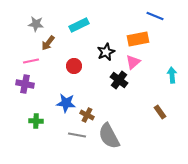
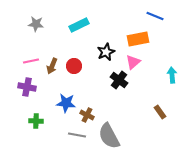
brown arrow: moved 4 px right, 23 px down; rotated 14 degrees counterclockwise
purple cross: moved 2 px right, 3 px down
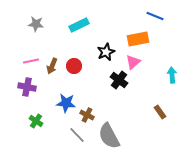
green cross: rotated 32 degrees clockwise
gray line: rotated 36 degrees clockwise
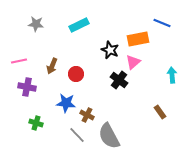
blue line: moved 7 px right, 7 px down
black star: moved 4 px right, 2 px up; rotated 24 degrees counterclockwise
pink line: moved 12 px left
red circle: moved 2 px right, 8 px down
green cross: moved 2 px down; rotated 16 degrees counterclockwise
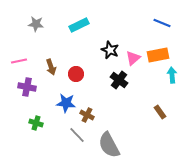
orange rectangle: moved 20 px right, 16 px down
pink triangle: moved 4 px up
brown arrow: moved 1 px left, 1 px down; rotated 42 degrees counterclockwise
gray semicircle: moved 9 px down
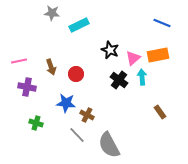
gray star: moved 16 px right, 11 px up
cyan arrow: moved 30 px left, 2 px down
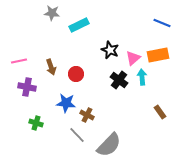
gray semicircle: rotated 108 degrees counterclockwise
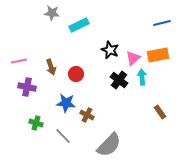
blue line: rotated 36 degrees counterclockwise
gray line: moved 14 px left, 1 px down
